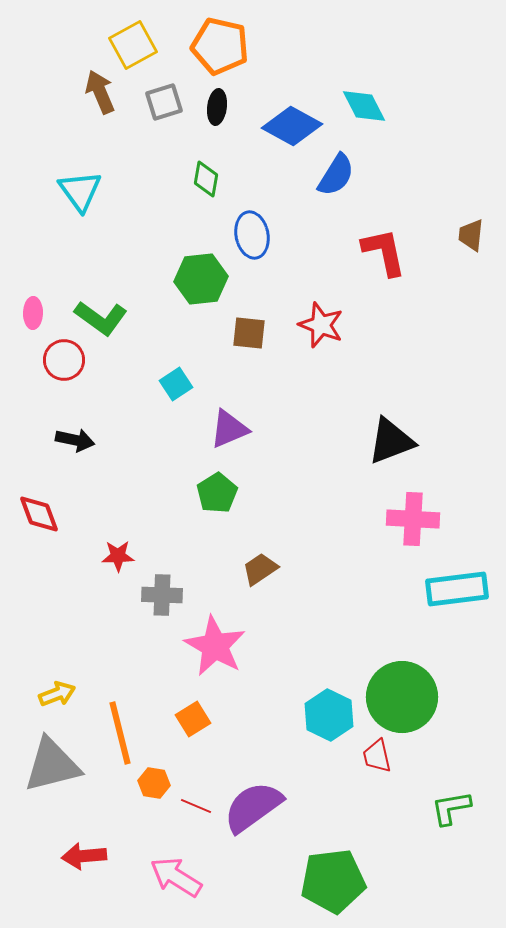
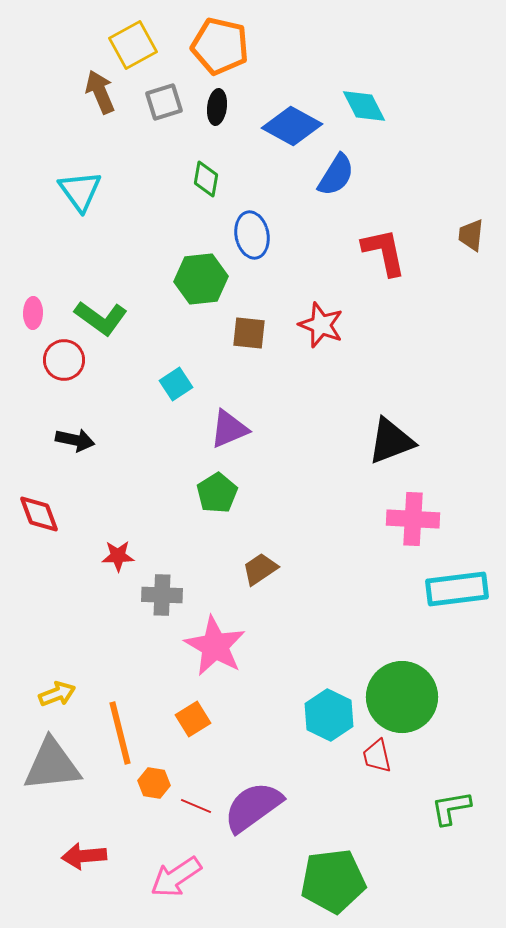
gray triangle at (52, 765): rotated 8 degrees clockwise
pink arrow at (176, 877): rotated 66 degrees counterclockwise
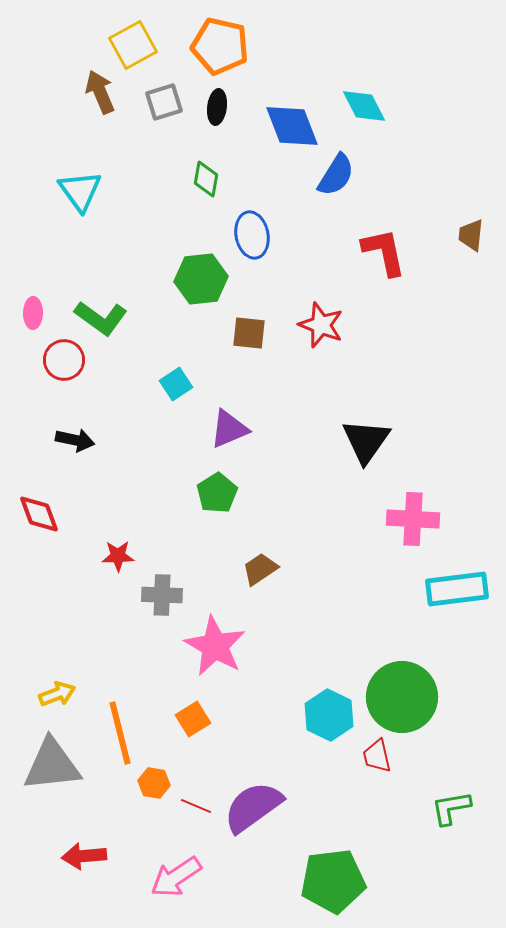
blue diamond at (292, 126): rotated 40 degrees clockwise
black triangle at (391, 441): moved 25 px left; rotated 34 degrees counterclockwise
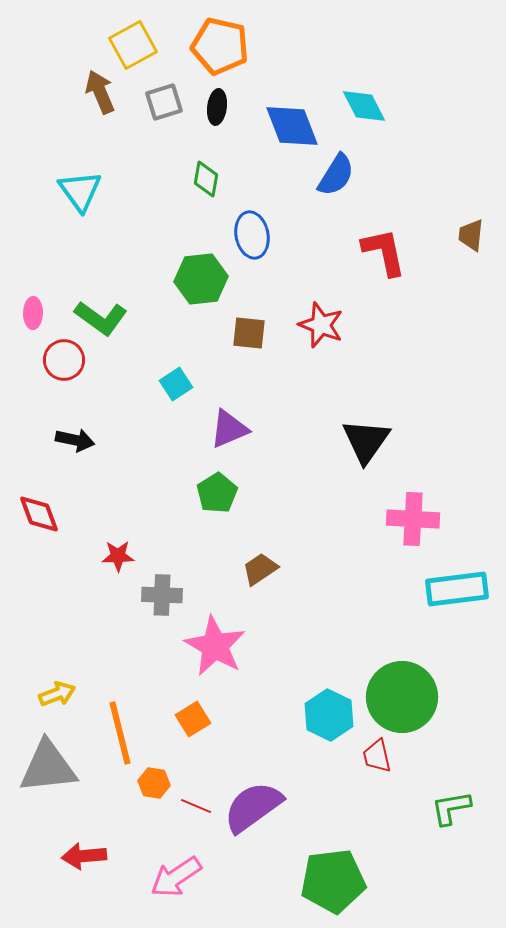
gray triangle at (52, 765): moved 4 px left, 2 px down
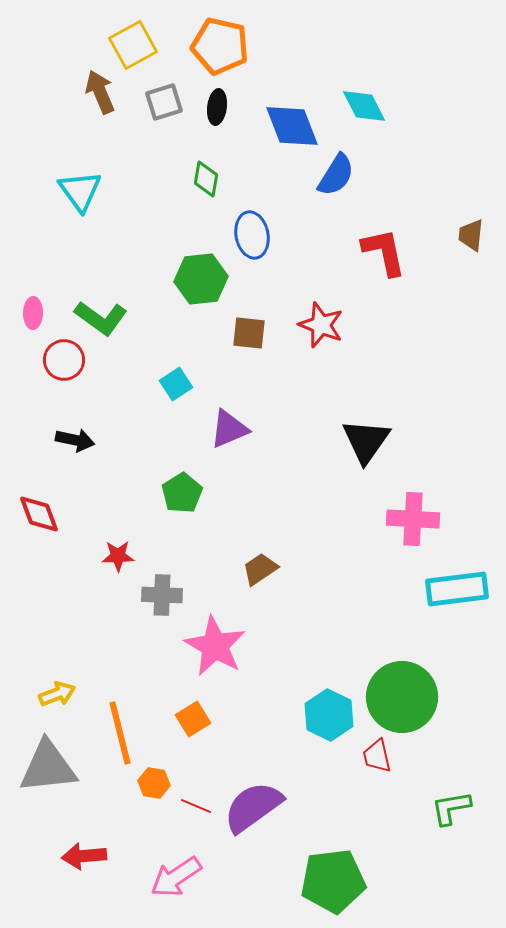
green pentagon at (217, 493): moved 35 px left
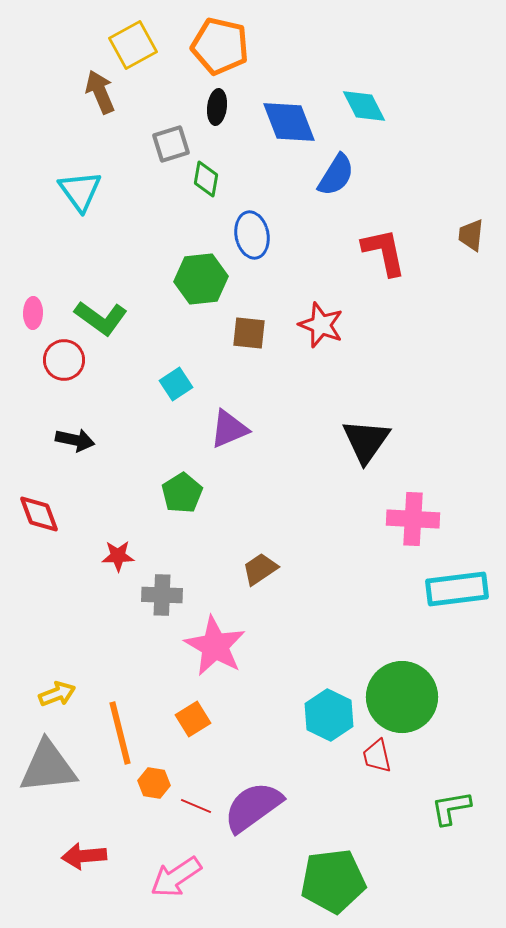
gray square at (164, 102): moved 7 px right, 42 px down
blue diamond at (292, 126): moved 3 px left, 4 px up
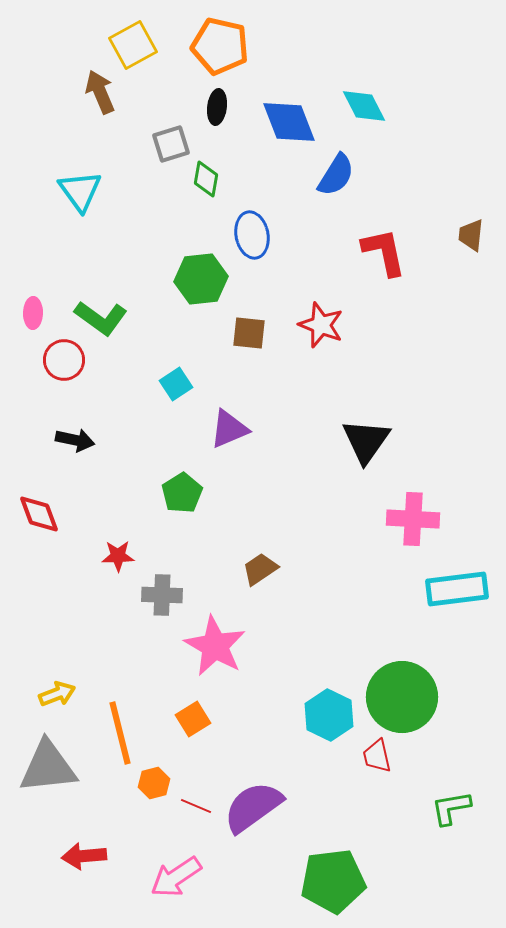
orange hexagon at (154, 783): rotated 24 degrees counterclockwise
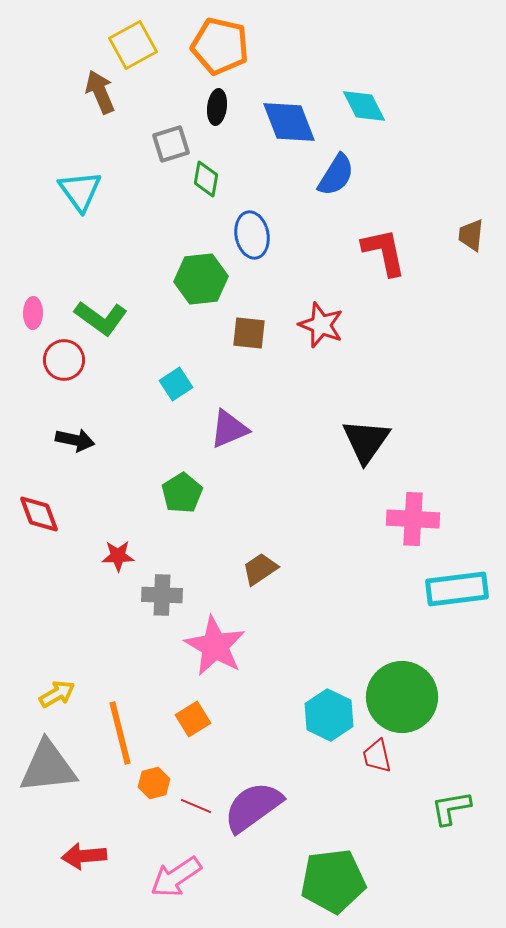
yellow arrow at (57, 694): rotated 9 degrees counterclockwise
